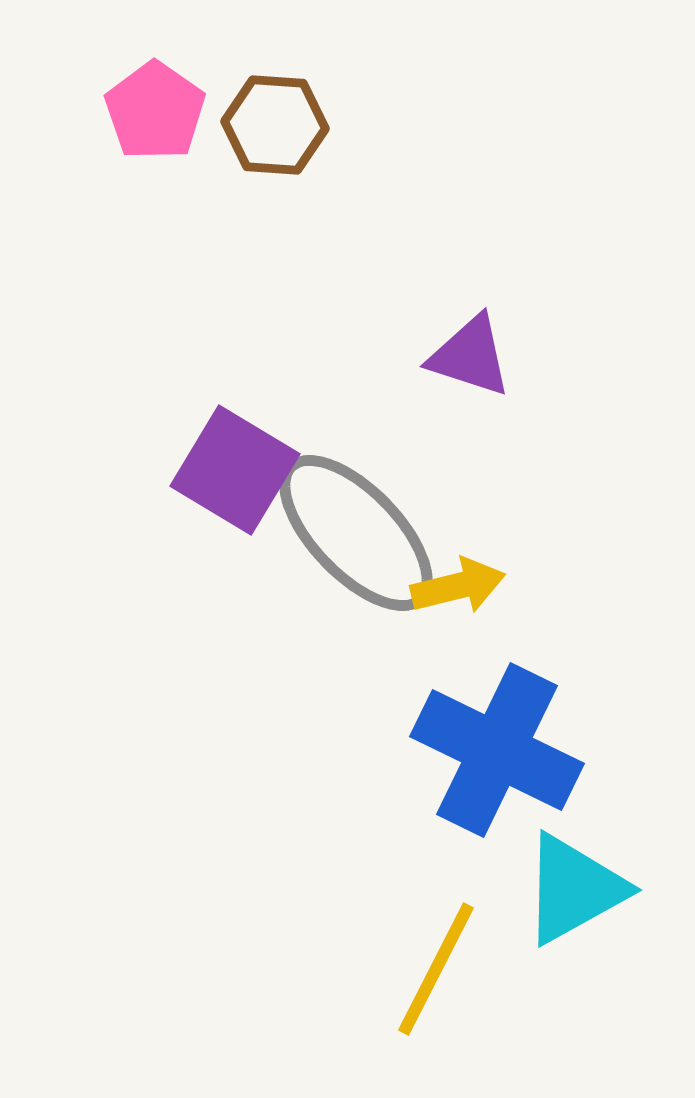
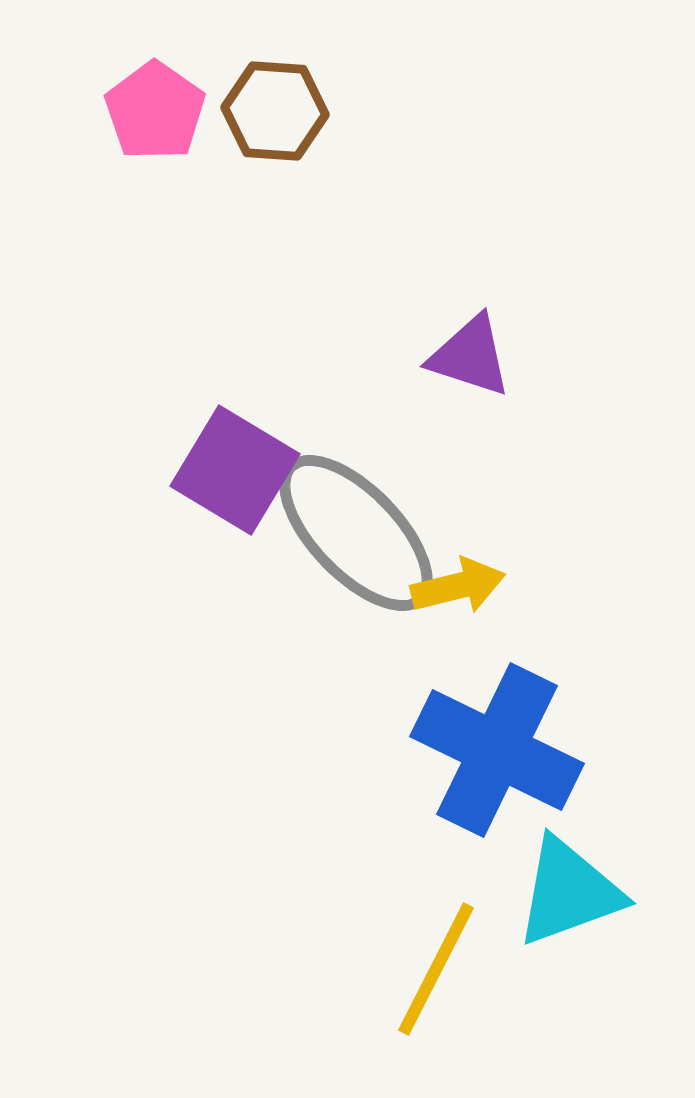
brown hexagon: moved 14 px up
cyan triangle: moved 5 px left, 3 px down; rotated 9 degrees clockwise
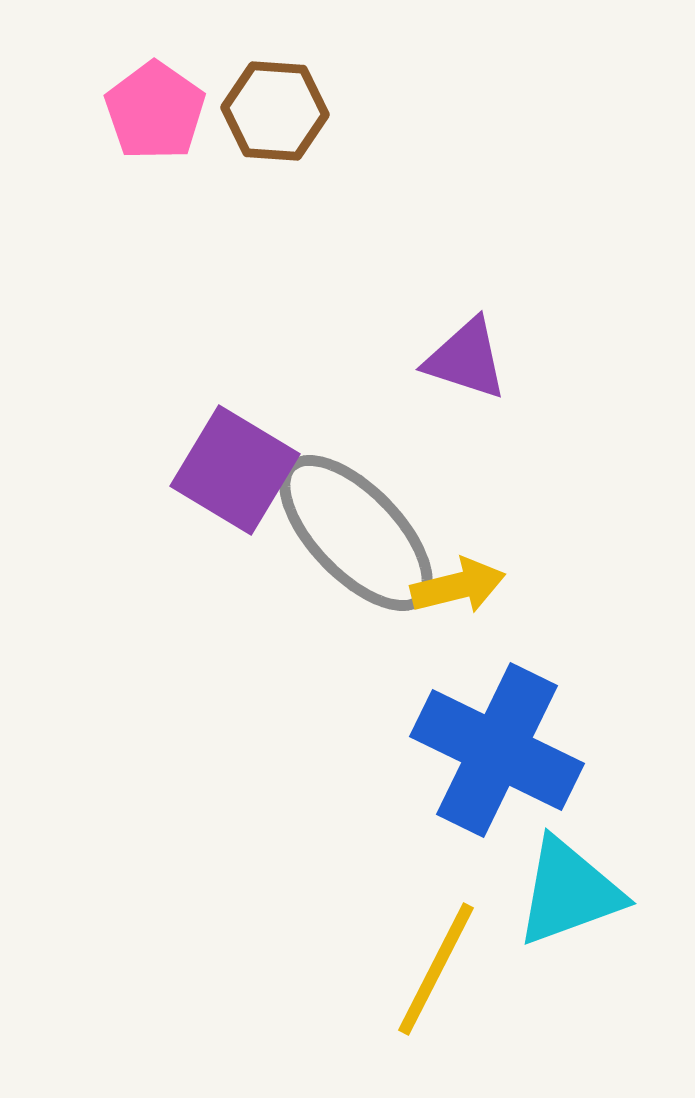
purple triangle: moved 4 px left, 3 px down
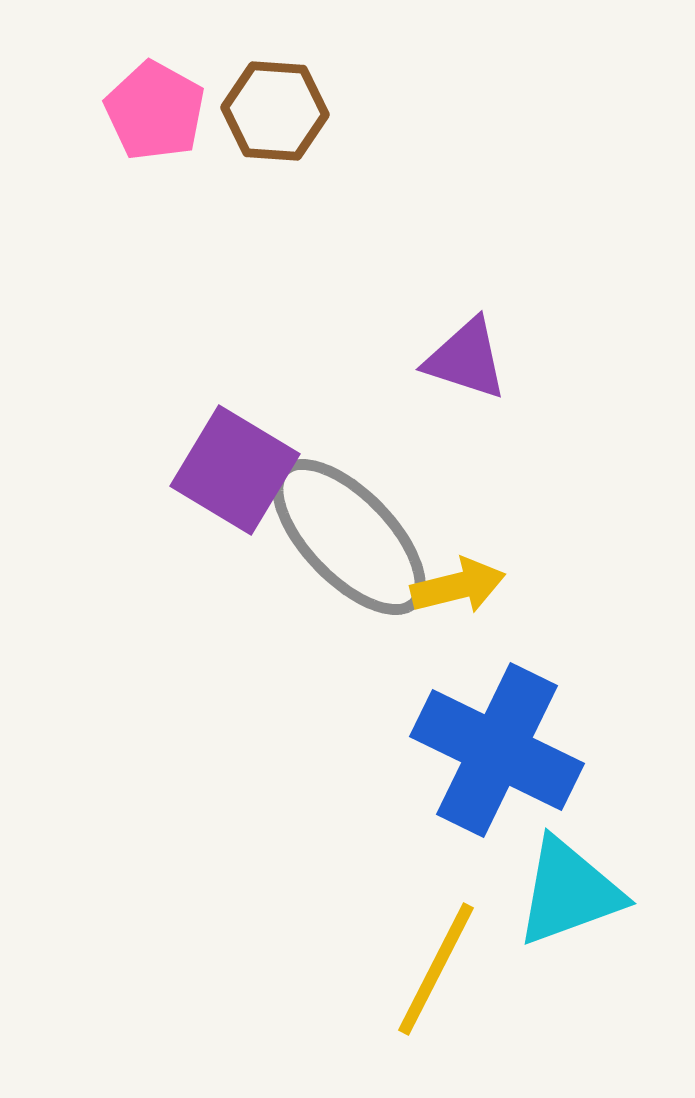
pink pentagon: rotated 6 degrees counterclockwise
gray ellipse: moved 7 px left, 4 px down
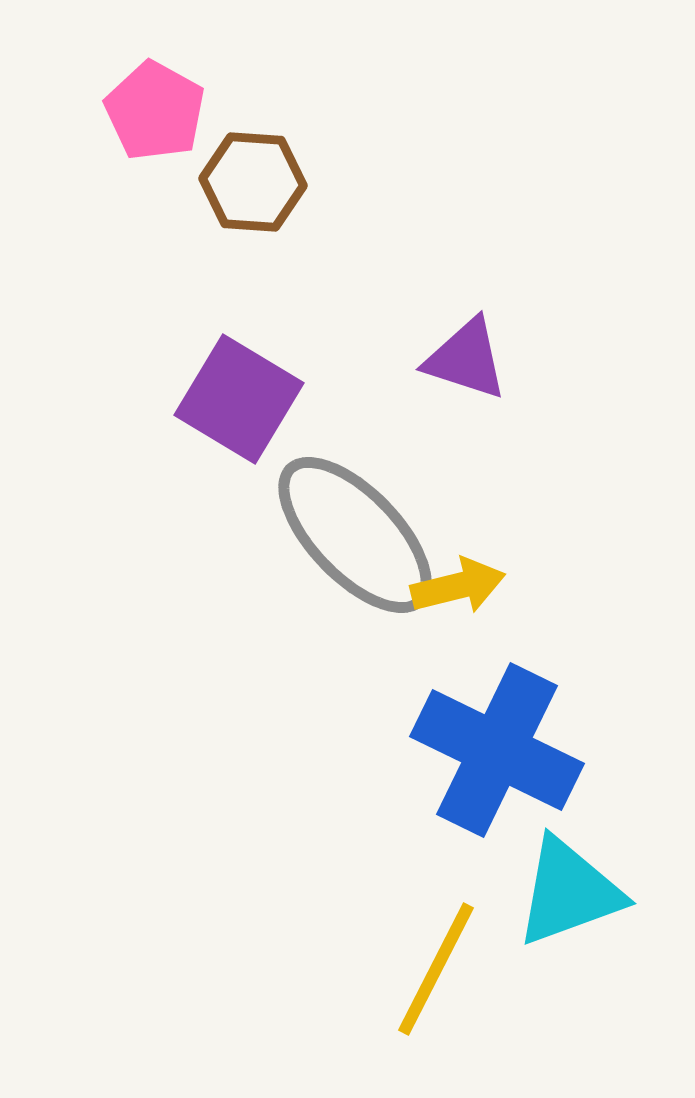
brown hexagon: moved 22 px left, 71 px down
purple square: moved 4 px right, 71 px up
gray ellipse: moved 6 px right, 2 px up
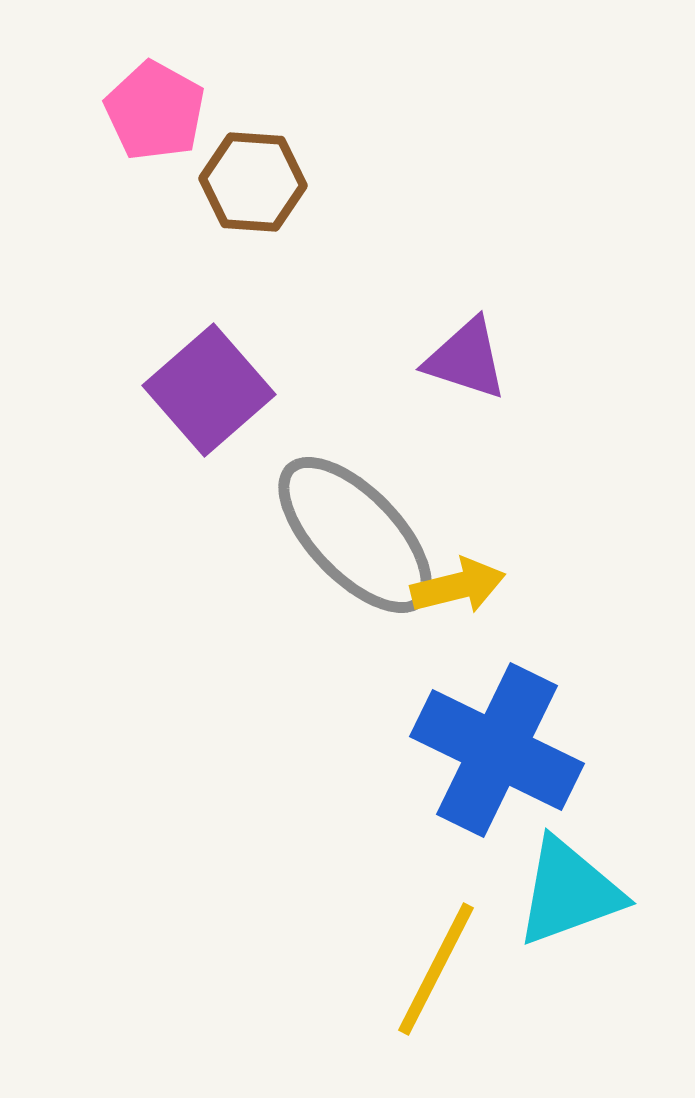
purple square: moved 30 px left, 9 px up; rotated 18 degrees clockwise
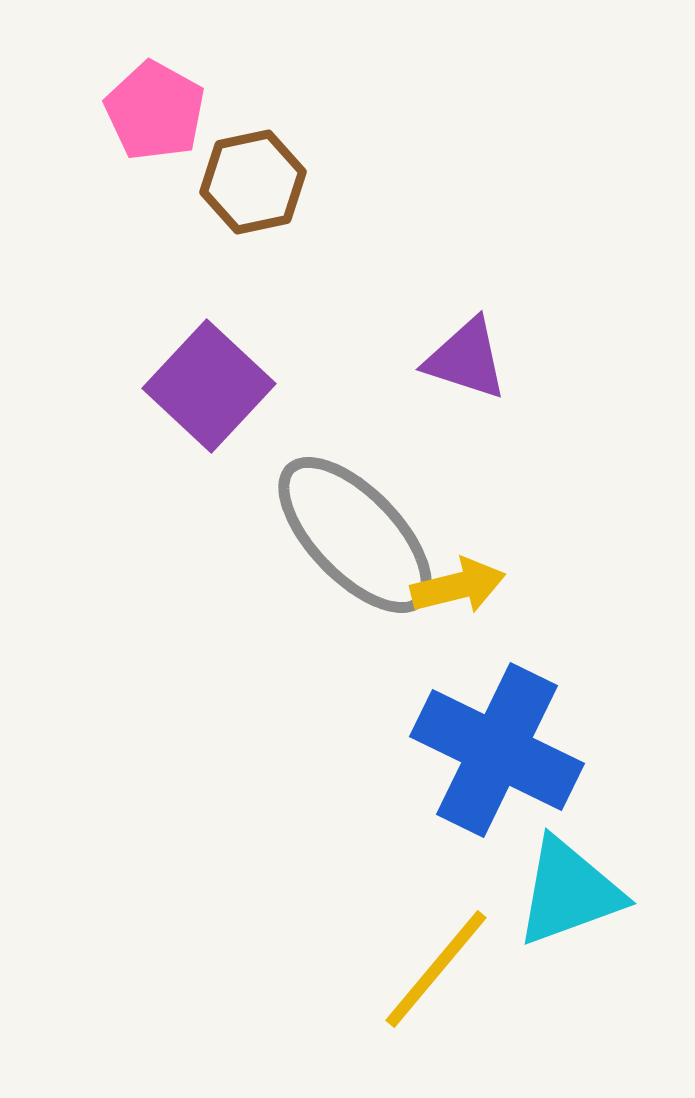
brown hexagon: rotated 16 degrees counterclockwise
purple square: moved 4 px up; rotated 6 degrees counterclockwise
yellow line: rotated 13 degrees clockwise
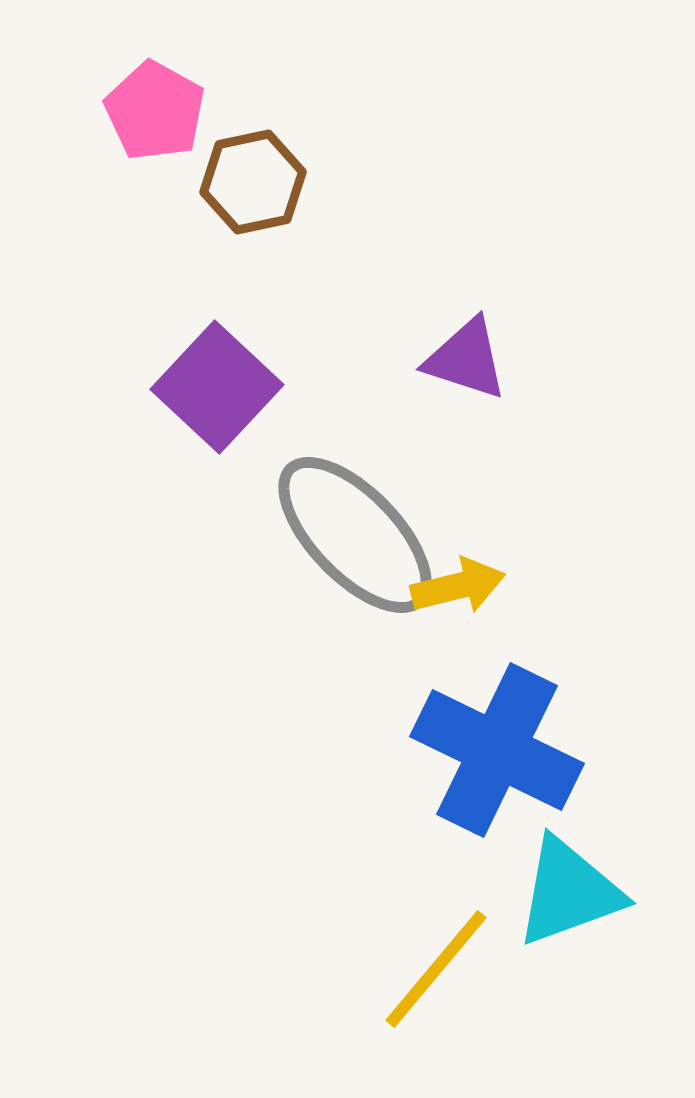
purple square: moved 8 px right, 1 px down
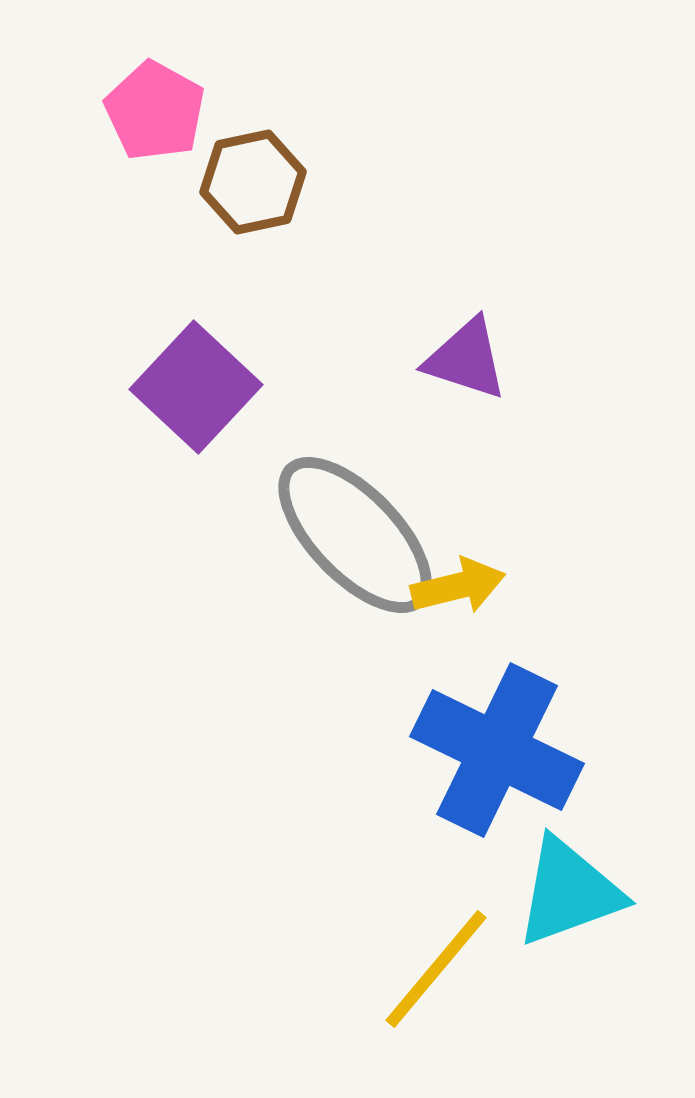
purple square: moved 21 px left
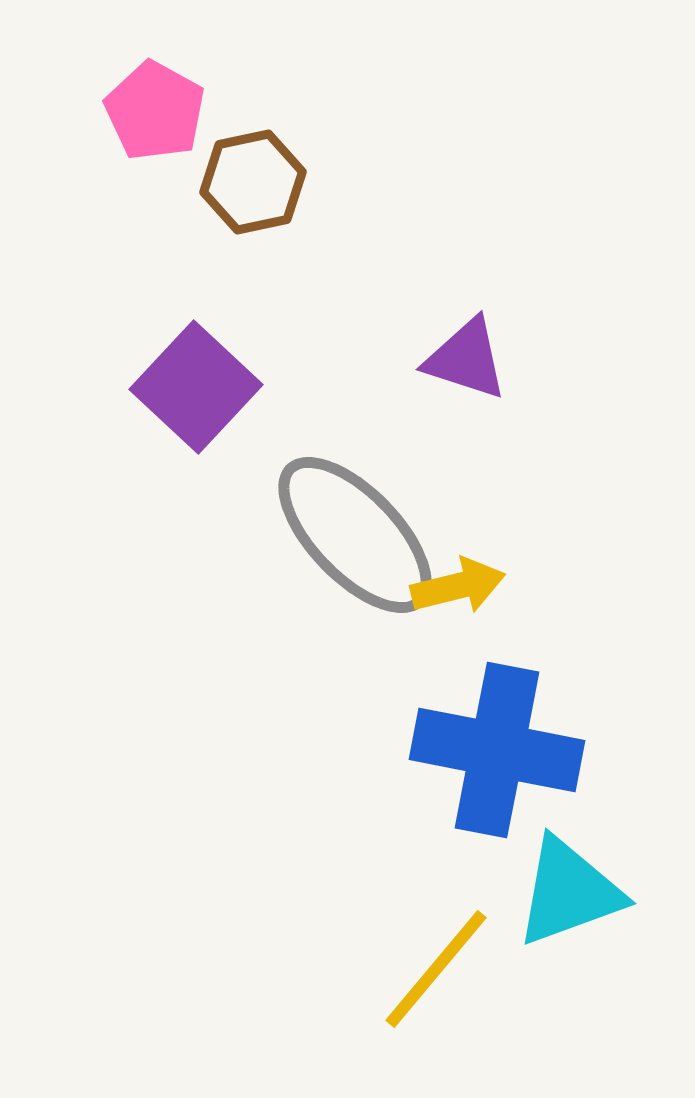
blue cross: rotated 15 degrees counterclockwise
